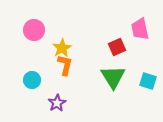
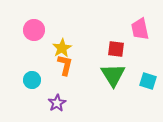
red square: moved 1 px left, 2 px down; rotated 30 degrees clockwise
green triangle: moved 2 px up
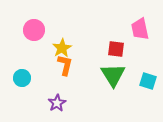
cyan circle: moved 10 px left, 2 px up
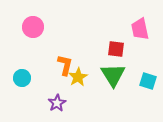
pink circle: moved 1 px left, 3 px up
yellow star: moved 16 px right, 29 px down
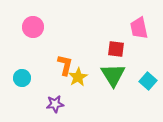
pink trapezoid: moved 1 px left, 1 px up
cyan square: rotated 24 degrees clockwise
purple star: moved 2 px left, 1 px down; rotated 24 degrees clockwise
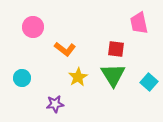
pink trapezoid: moved 5 px up
orange L-shape: moved 16 px up; rotated 115 degrees clockwise
cyan square: moved 1 px right, 1 px down
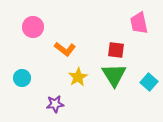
red square: moved 1 px down
green triangle: moved 1 px right
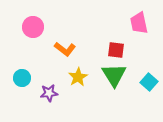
purple star: moved 6 px left, 11 px up
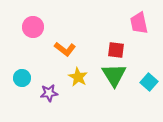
yellow star: rotated 12 degrees counterclockwise
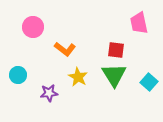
cyan circle: moved 4 px left, 3 px up
